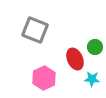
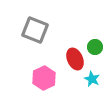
cyan star: rotated 21 degrees clockwise
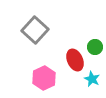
gray square: rotated 20 degrees clockwise
red ellipse: moved 1 px down
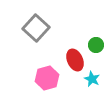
gray square: moved 1 px right, 2 px up
green circle: moved 1 px right, 2 px up
pink hexagon: moved 3 px right; rotated 10 degrees clockwise
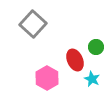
gray square: moved 3 px left, 4 px up
green circle: moved 2 px down
pink hexagon: rotated 15 degrees counterclockwise
